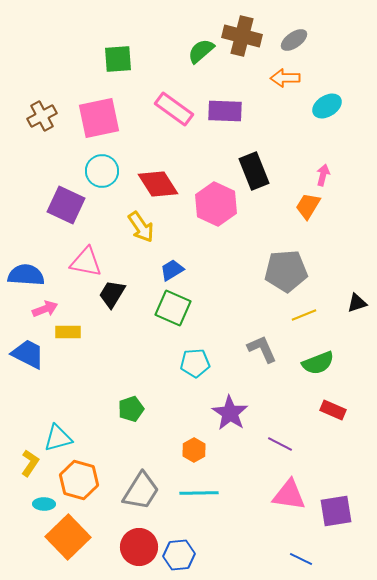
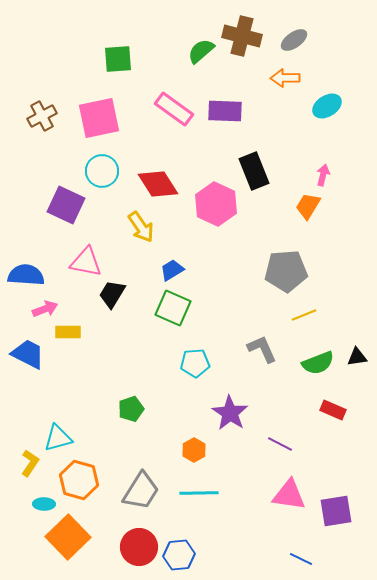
black triangle at (357, 303): moved 54 px down; rotated 10 degrees clockwise
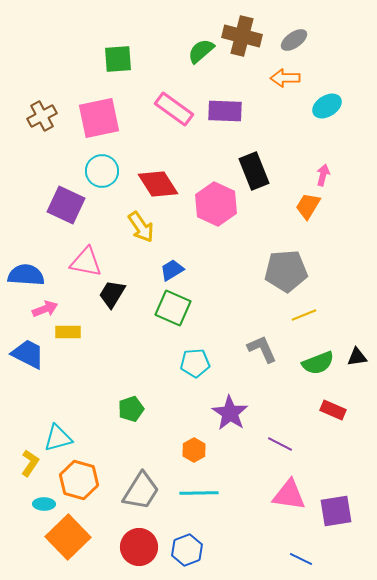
blue hexagon at (179, 555): moved 8 px right, 5 px up; rotated 16 degrees counterclockwise
